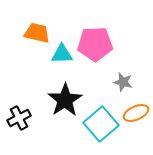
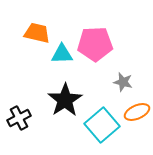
orange ellipse: moved 1 px right, 1 px up
cyan square: moved 1 px right, 1 px down
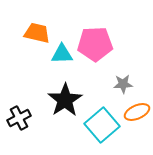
gray star: moved 2 px down; rotated 18 degrees counterclockwise
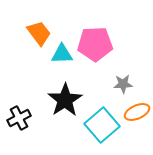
orange trapezoid: moved 2 px right; rotated 40 degrees clockwise
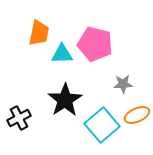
orange trapezoid: rotated 48 degrees clockwise
pink pentagon: rotated 16 degrees clockwise
orange ellipse: moved 3 px down
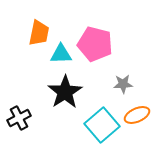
cyan triangle: moved 1 px left
black star: moved 8 px up
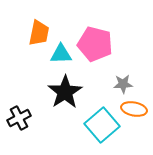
orange ellipse: moved 3 px left, 6 px up; rotated 35 degrees clockwise
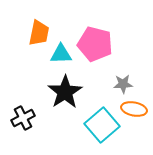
black cross: moved 4 px right
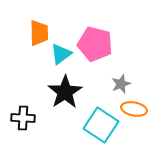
orange trapezoid: rotated 12 degrees counterclockwise
cyan triangle: rotated 35 degrees counterclockwise
gray star: moved 2 px left; rotated 18 degrees counterclockwise
black cross: rotated 30 degrees clockwise
cyan square: moved 1 px left; rotated 16 degrees counterclockwise
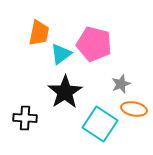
orange trapezoid: rotated 12 degrees clockwise
pink pentagon: moved 1 px left
black cross: moved 2 px right
cyan square: moved 1 px left, 1 px up
